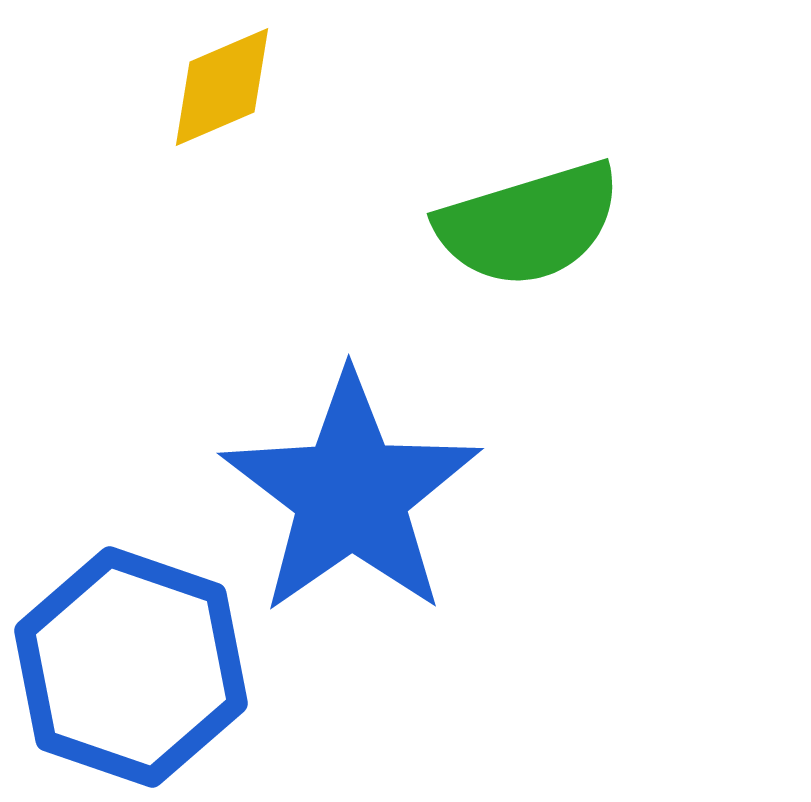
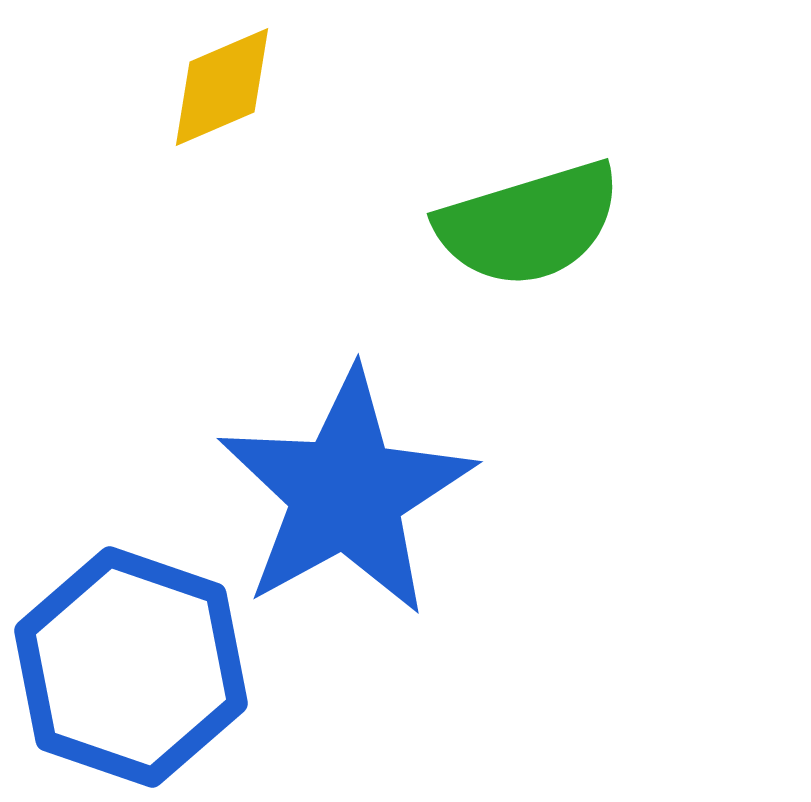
blue star: moved 5 px left, 1 px up; rotated 6 degrees clockwise
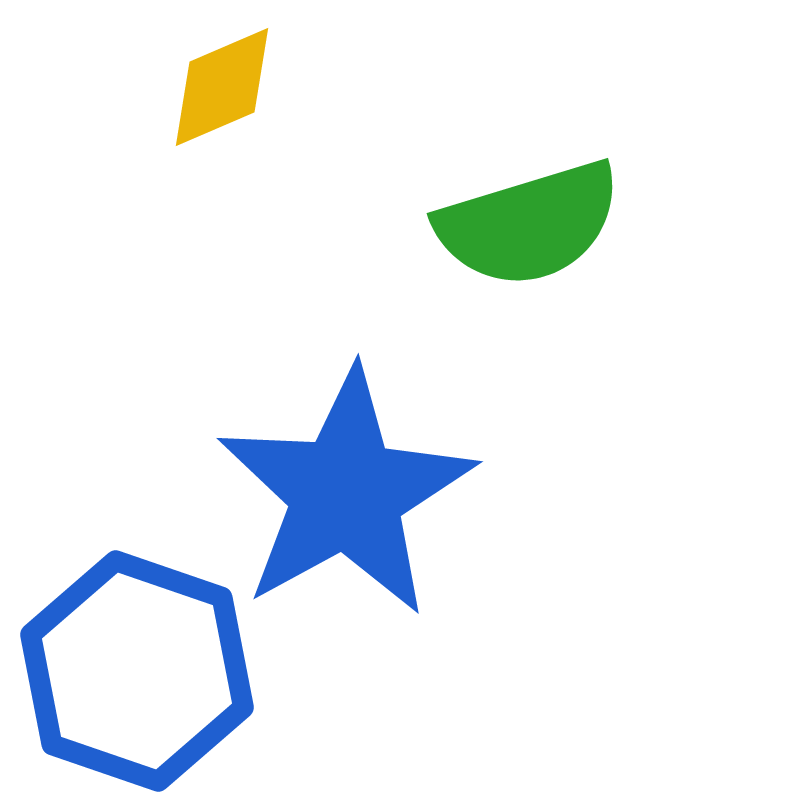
blue hexagon: moved 6 px right, 4 px down
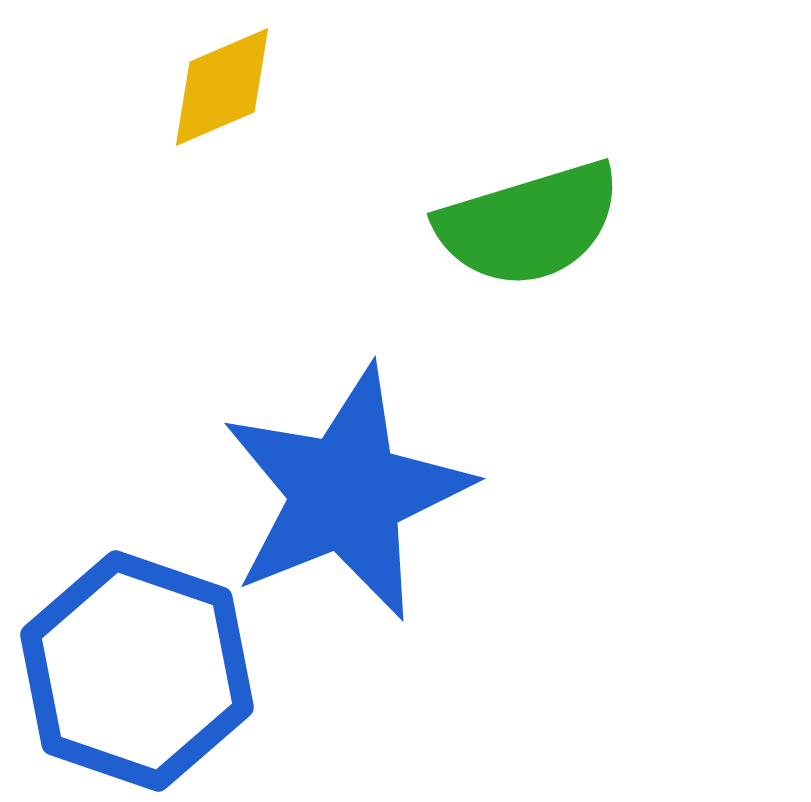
blue star: rotated 7 degrees clockwise
